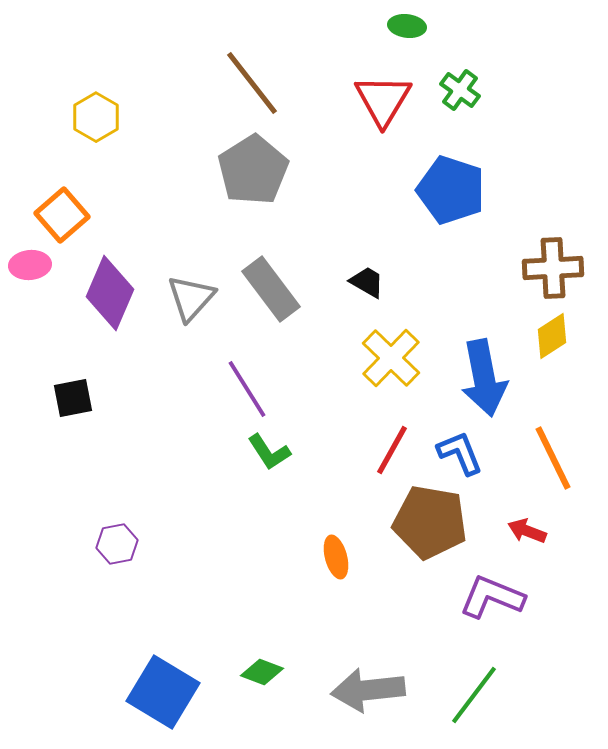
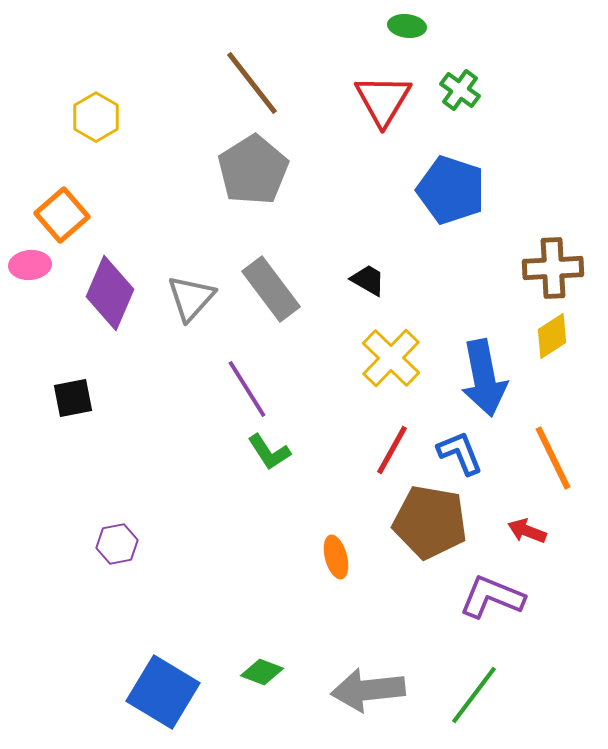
black trapezoid: moved 1 px right, 2 px up
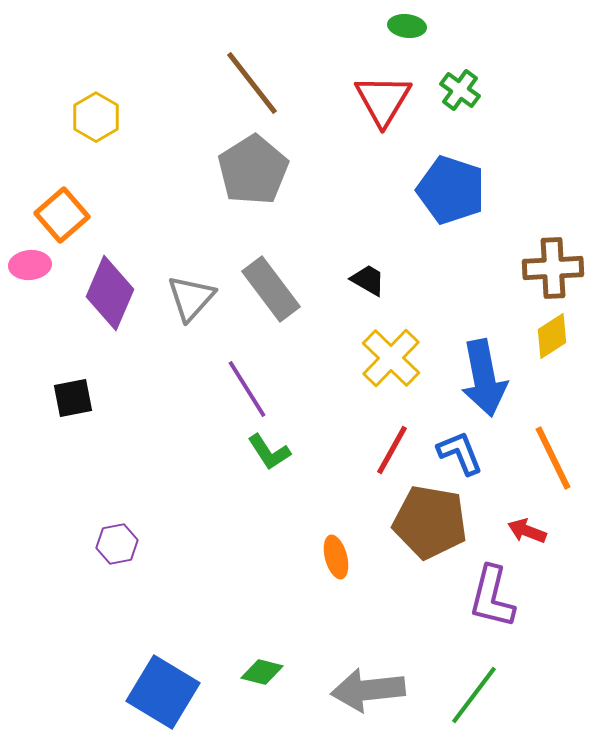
purple L-shape: rotated 98 degrees counterclockwise
green diamond: rotated 6 degrees counterclockwise
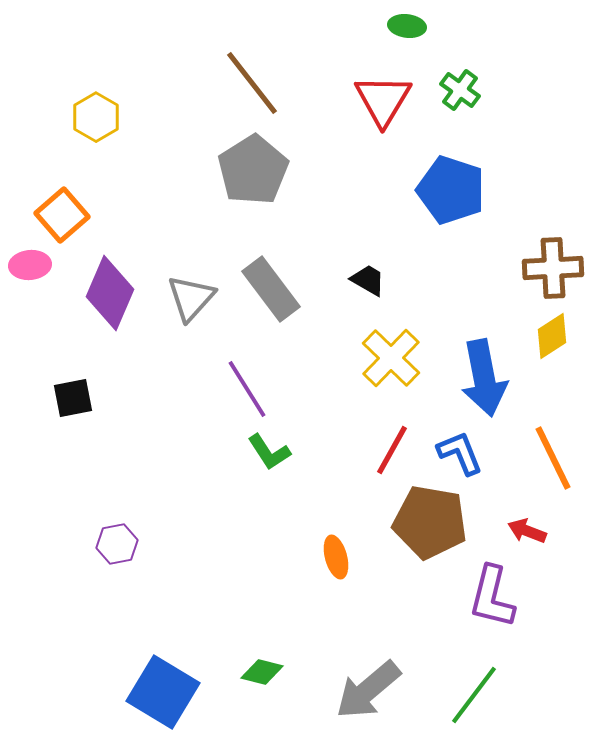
gray arrow: rotated 34 degrees counterclockwise
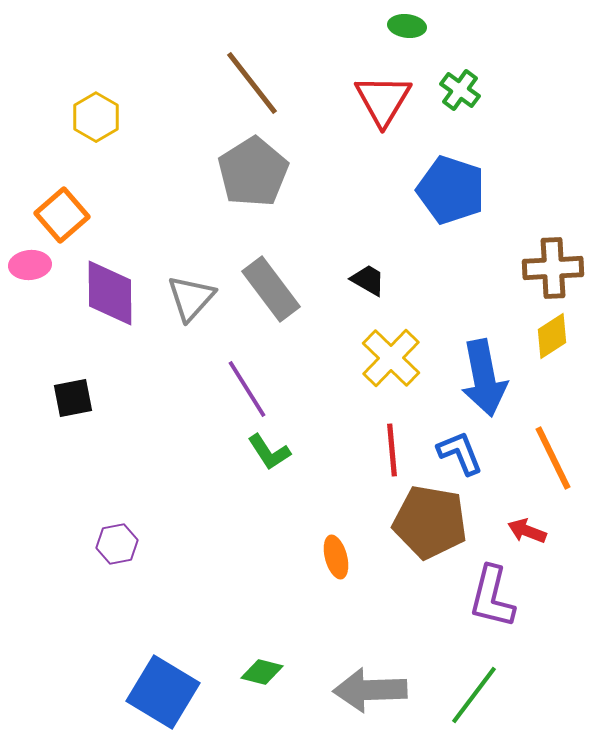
gray pentagon: moved 2 px down
purple diamond: rotated 24 degrees counterclockwise
red line: rotated 34 degrees counterclockwise
gray arrow: moved 2 px right; rotated 38 degrees clockwise
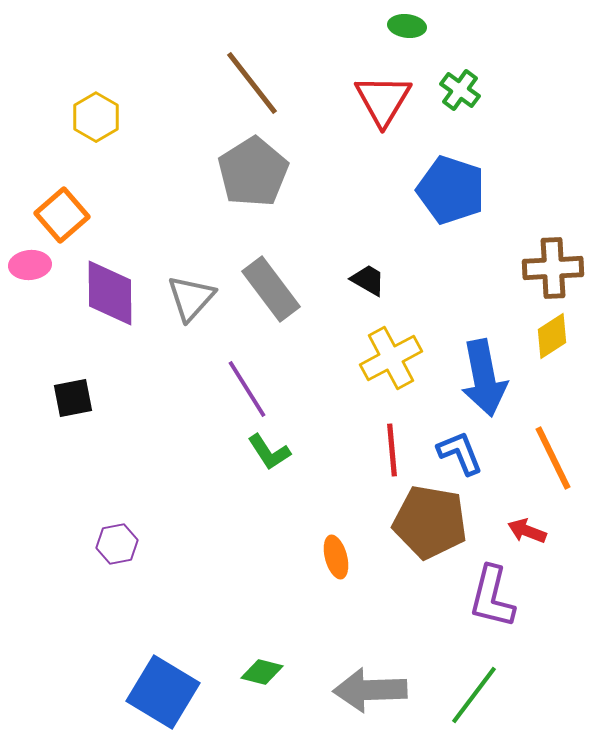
yellow cross: rotated 18 degrees clockwise
